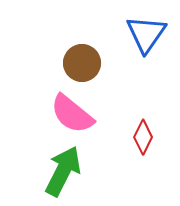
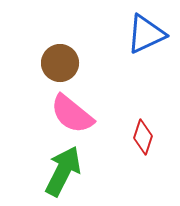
blue triangle: rotated 30 degrees clockwise
brown circle: moved 22 px left
red diamond: rotated 8 degrees counterclockwise
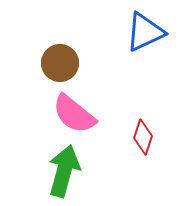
blue triangle: moved 1 px left, 2 px up
pink semicircle: moved 2 px right
green arrow: moved 1 px right; rotated 12 degrees counterclockwise
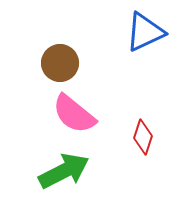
green arrow: rotated 48 degrees clockwise
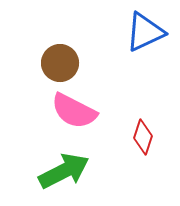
pink semicircle: moved 3 px up; rotated 12 degrees counterclockwise
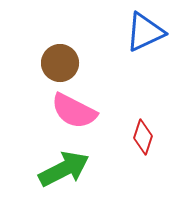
green arrow: moved 2 px up
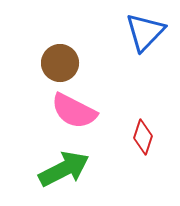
blue triangle: rotated 21 degrees counterclockwise
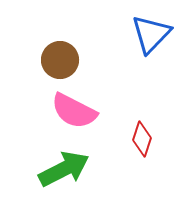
blue triangle: moved 6 px right, 2 px down
brown circle: moved 3 px up
red diamond: moved 1 px left, 2 px down
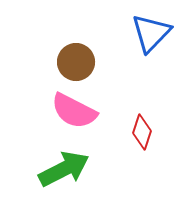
blue triangle: moved 1 px up
brown circle: moved 16 px right, 2 px down
red diamond: moved 7 px up
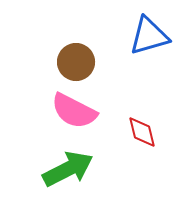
blue triangle: moved 2 px left, 3 px down; rotated 30 degrees clockwise
red diamond: rotated 32 degrees counterclockwise
green arrow: moved 4 px right
